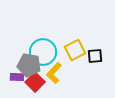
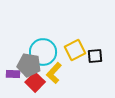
purple rectangle: moved 4 px left, 3 px up
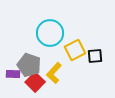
cyan circle: moved 7 px right, 19 px up
gray pentagon: rotated 10 degrees clockwise
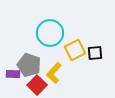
black square: moved 3 px up
red square: moved 2 px right, 3 px down
